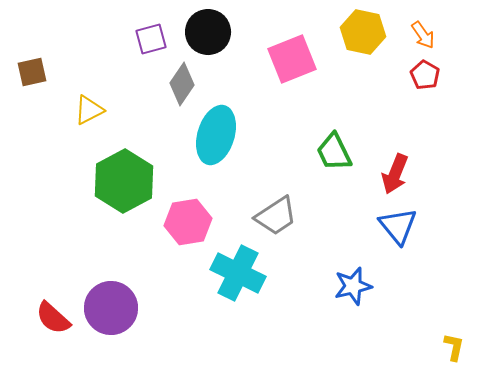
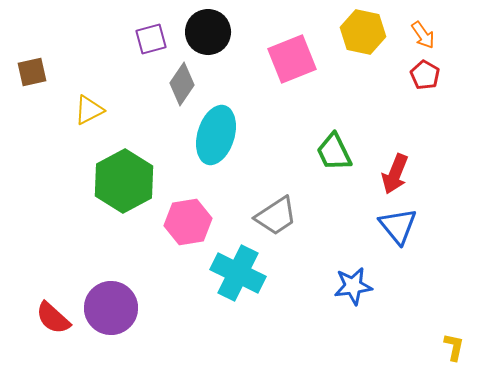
blue star: rotated 6 degrees clockwise
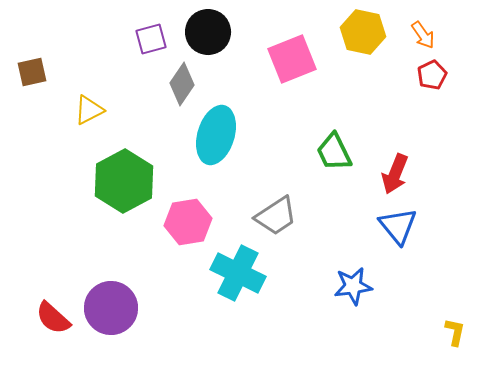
red pentagon: moved 7 px right; rotated 16 degrees clockwise
yellow L-shape: moved 1 px right, 15 px up
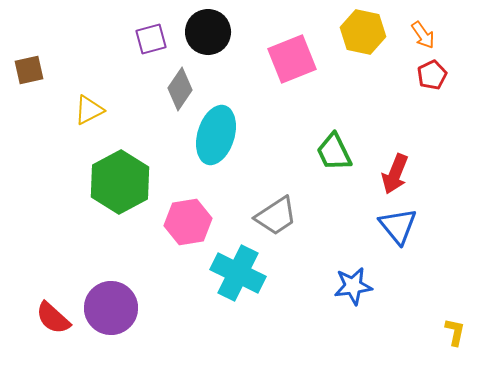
brown square: moved 3 px left, 2 px up
gray diamond: moved 2 px left, 5 px down
green hexagon: moved 4 px left, 1 px down
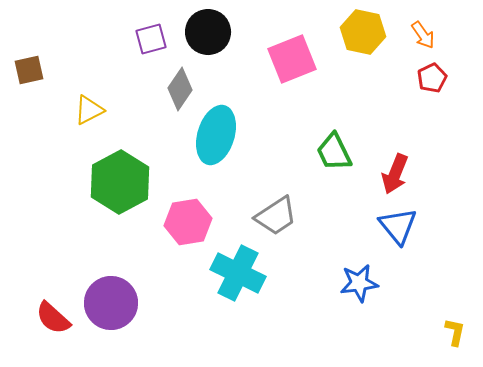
red pentagon: moved 3 px down
blue star: moved 6 px right, 3 px up
purple circle: moved 5 px up
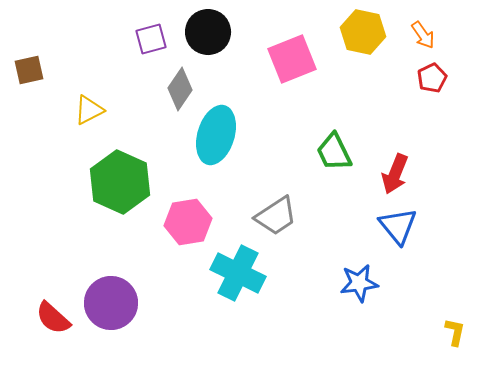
green hexagon: rotated 8 degrees counterclockwise
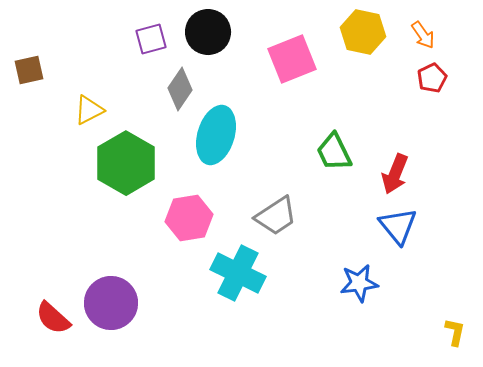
green hexagon: moved 6 px right, 19 px up; rotated 6 degrees clockwise
pink hexagon: moved 1 px right, 4 px up
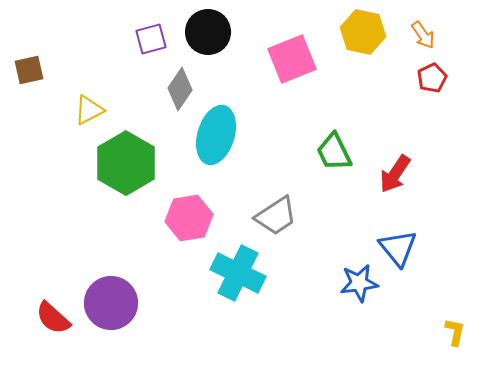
red arrow: rotated 12 degrees clockwise
blue triangle: moved 22 px down
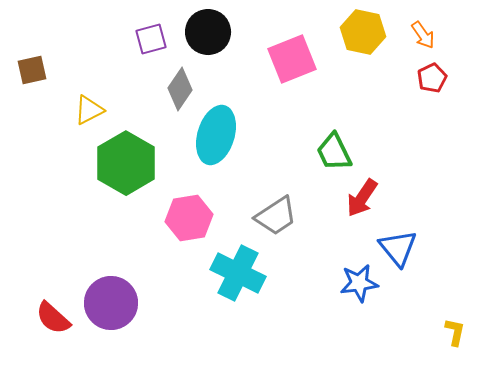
brown square: moved 3 px right
red arrow: moved 33 px left, 24 px down
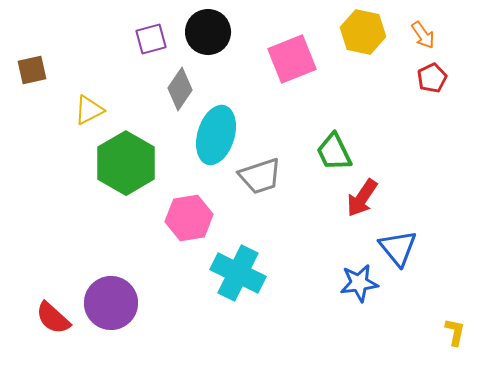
gray trapezoid: moved 16 px left, 40 px up; rotated 15 degrees clockwise
